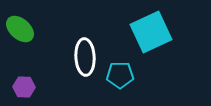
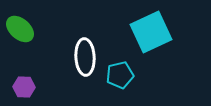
cyan pentagon: rotated 12 degrees counterclockwise
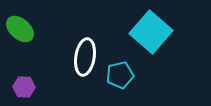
cyan square: rotated 24 degrees counterclockwise
white ellipse: rotated 12 degrees clockwise
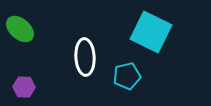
cyan square: rotated 15 degrees counterclockwise
white ellipse: rotated 12 degrees counterclockwise
cyan pentagon: moved 7 px right, 1 px down
